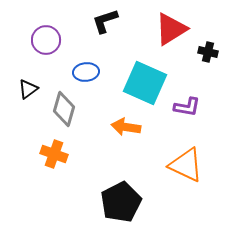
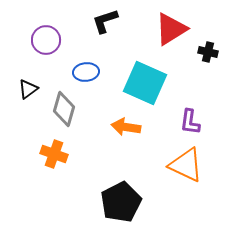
purple L-shape: moved 3 px right, 15 px down; rotated 88 degrees clockwise
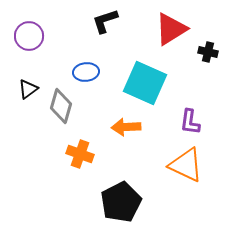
purple circle: moved 17 px left, 4 px up
gray diamond: moved 3 px left, 3 px up
orange arrow: rotated 12 degrees counterclockwise
orange cross: moved 26 px right
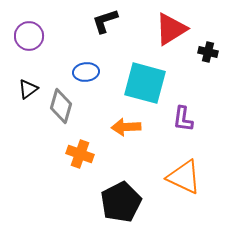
cyan square: rotated 9 degrees counterclockwise
purple L-shape: moved 7 px left, 3 px up
orange triangle: moved 2 px left, 12 px down
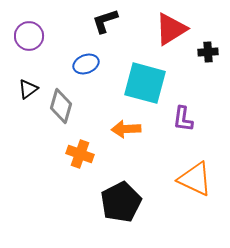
black cross: rotated 18 degrees counterclockwise
blue ellipse: moved 8 px up; rotated 15 degrees counterclockwise
orange arrow: moved 2 px down
orange triangle: moved 11 px right, 2 px down
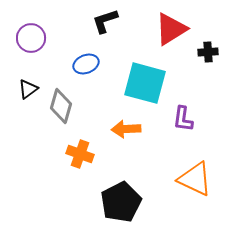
purple circle: moved 2 px right, 2 px down
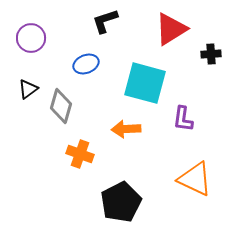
black cross: moved 3 px right, 2 px down
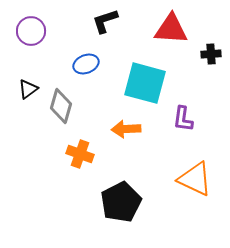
red triangle: rotated 36 degrees clockwise
purple circle: moved 7 px up
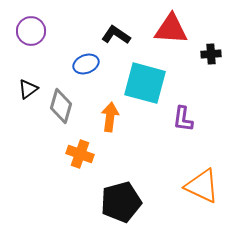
black L-shape: moved 11 px right, 14 px down; rotated 52 degrees clockwise
orange arrow: moved 16 px left, 12 px up; rotated 100 degrees clockwise
orange triangle: moved 7 px right, 7 px down
black pentagon: rotated 12 degrees clockwise
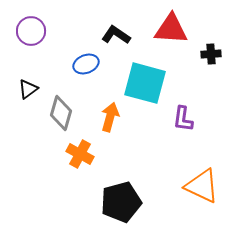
gray diamond: moved 7 px down
orange arrow: rotated 8 degrees clockwise
orange cross: rotated 8 degrees clockwise
